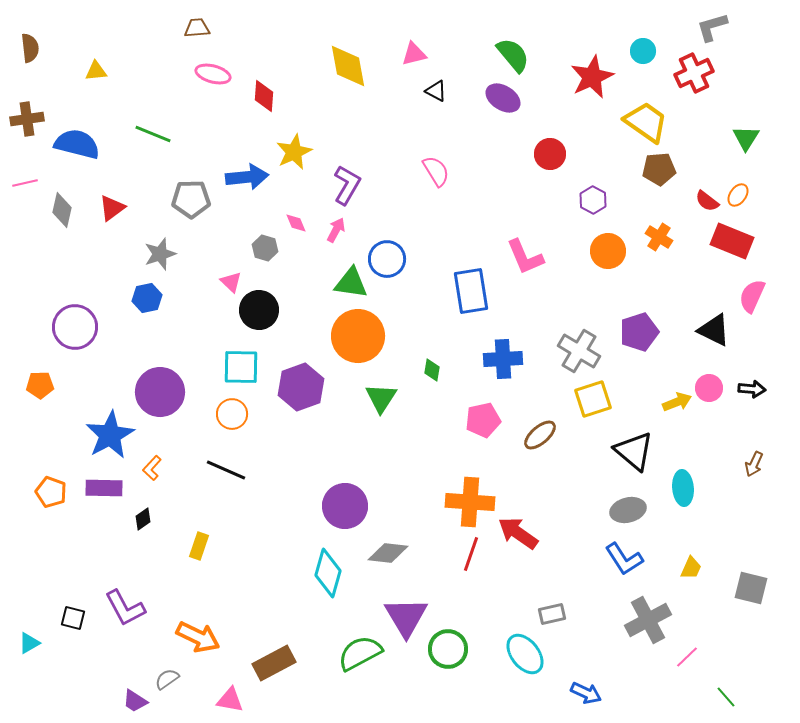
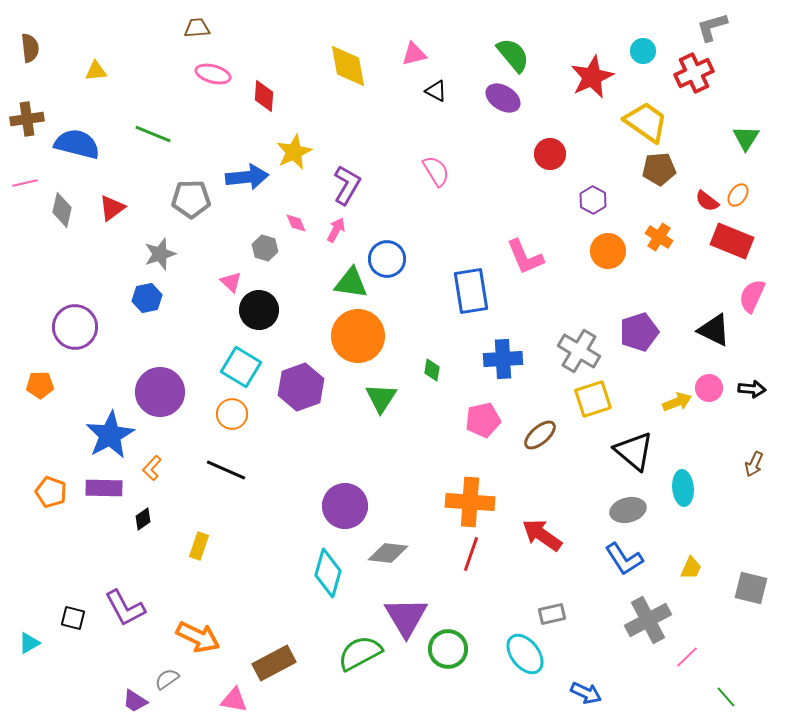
cyan square at (241, 367): rotated 30 degrees clockwise
red arrow at (518, 533): moved 24 px right, 2 px down
pink triangle at (230, 700): moved 4 px right
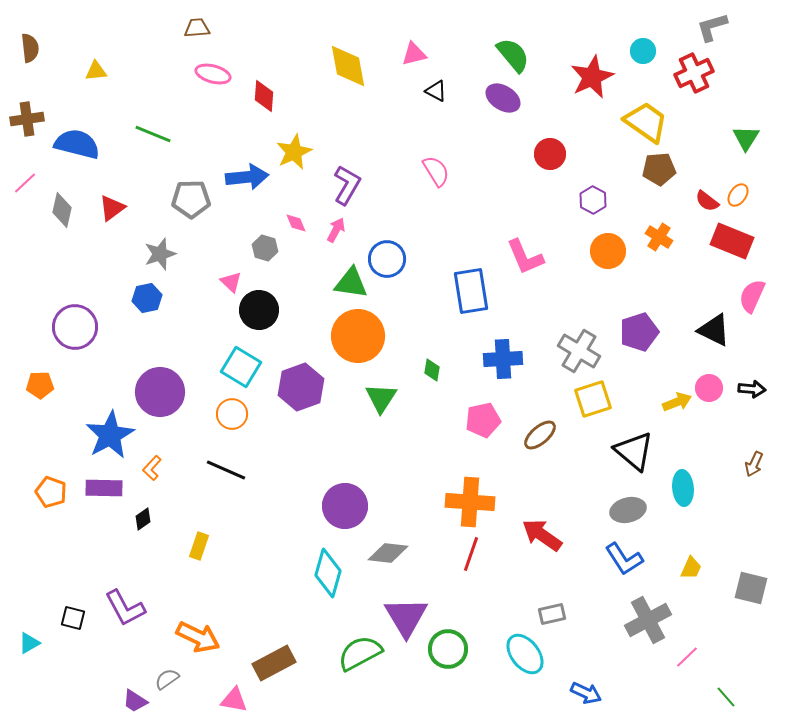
pink line at (25, 183): rotated 30 degrees counterclockwise
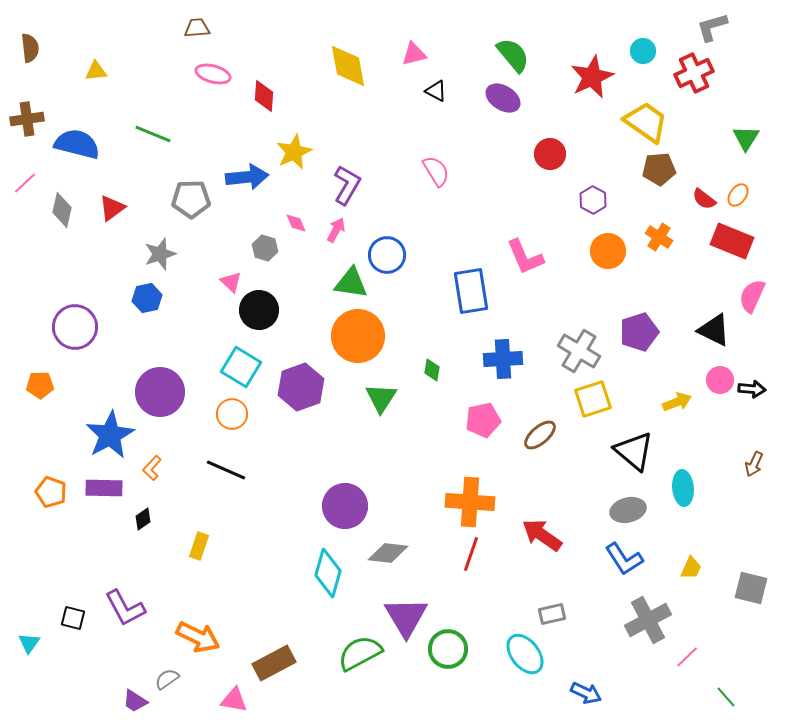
red semicircle at (707, 201): moved 3 px left, 2 px up
blue circle at (387, 259): moved 4 px up
pink circle at (709, 388): moved 11 px right, 8 px up
cyan triangle at (29, 643): rotated 25 degrees counterclockwise
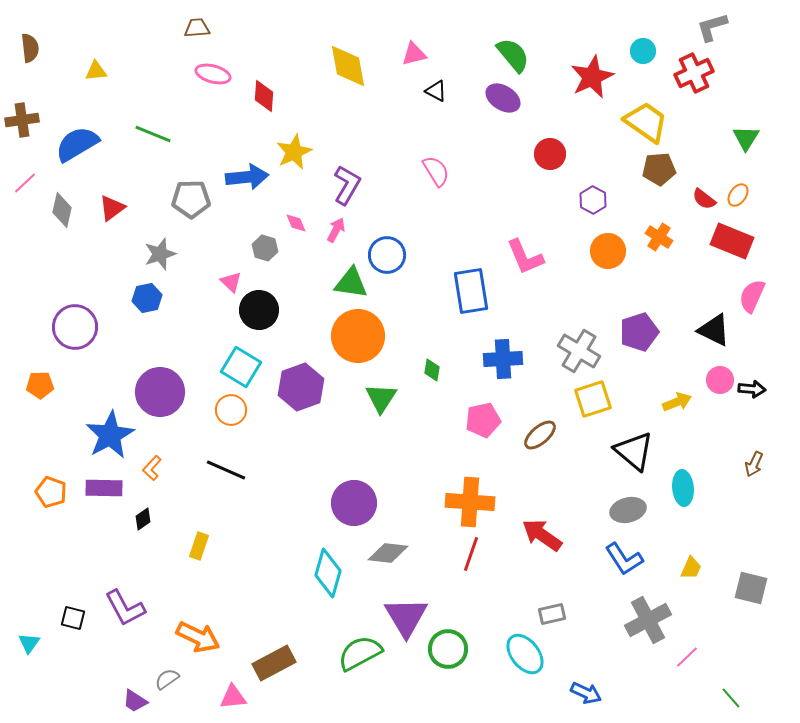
brown cross at (27, 119): moved 5 px left, 1 px down
blue semicircle at (77, 144): rotated 45 degrees counterclockwise
orange circle at (232, 414): moved 1 px left, 4 px up
purple circle at (345, 506): moved 9 px right, 3 px up
green line at (726, 697): moved 5 px right, 1 px down
pink triangle at (234, 700): moved 1 px left, 3 px up; rotated 16 degrees counterclockwise
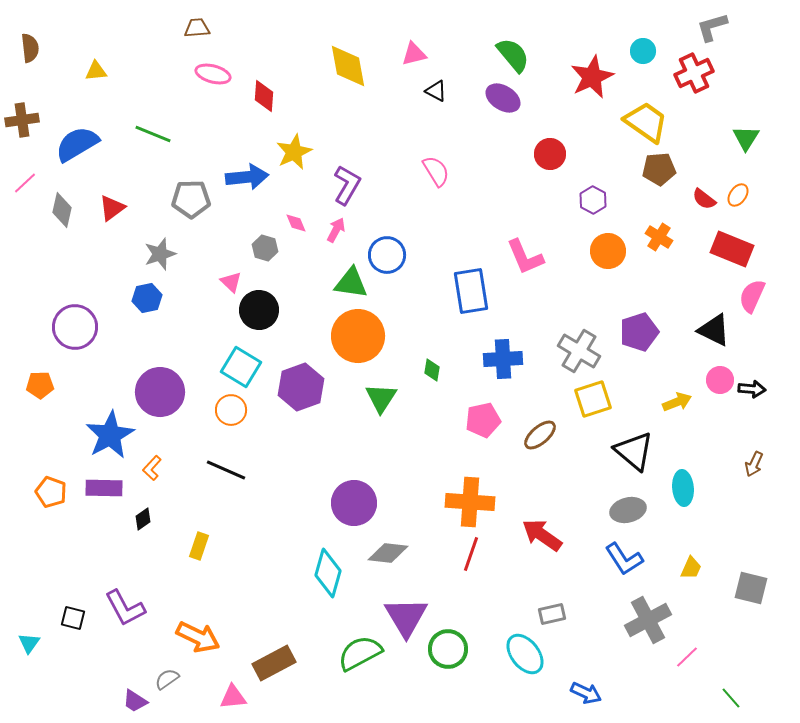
red rectangle at (732, 241): moved 8 px down
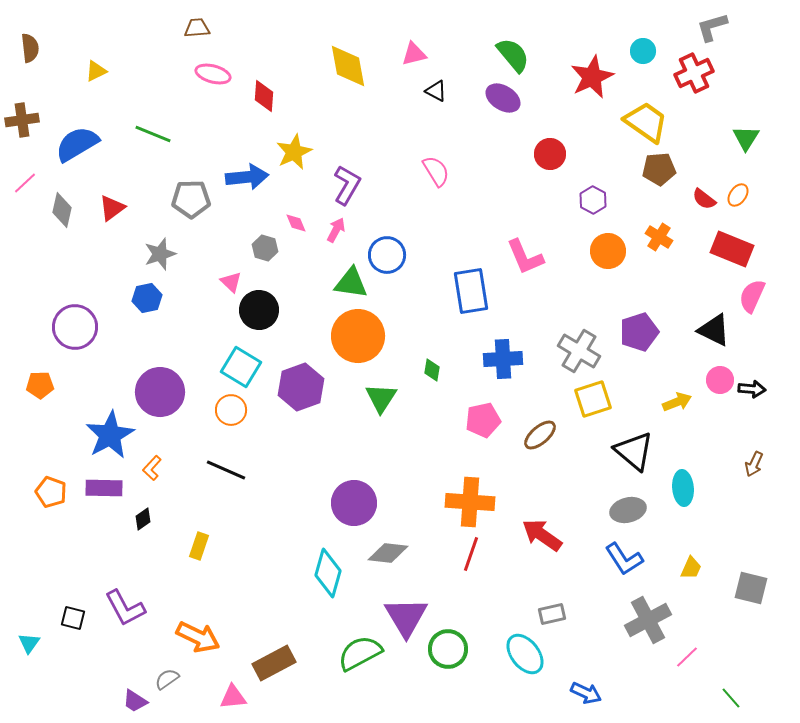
yellow triangle at (96, 71): rotated 20 degrees counterclockwise
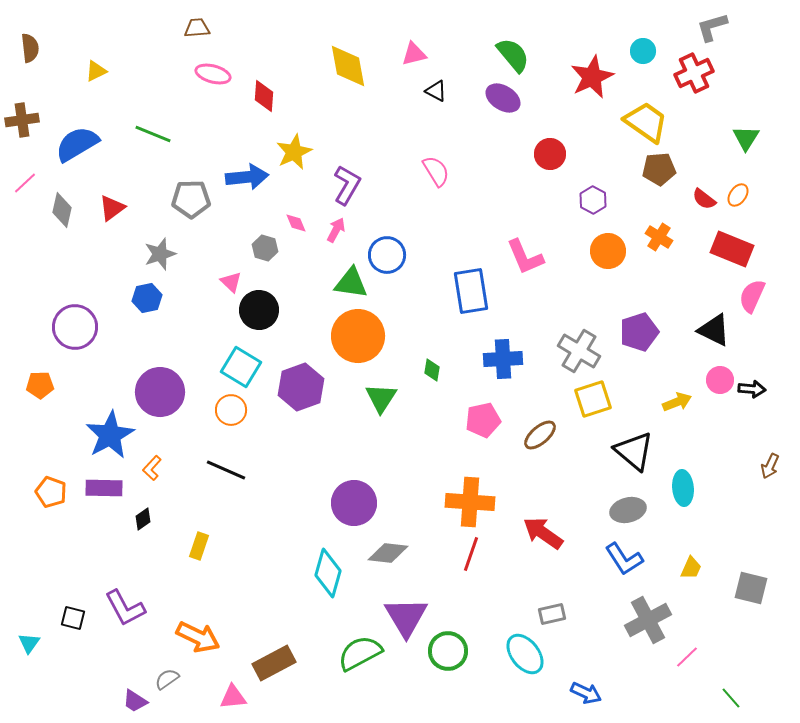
brown arrow at (754, 464): moved 16 px right, 2 px down
red arrow at (542, 535): moved 1 px right, 2 px up
green circle at (448, 649): moved 2 px down
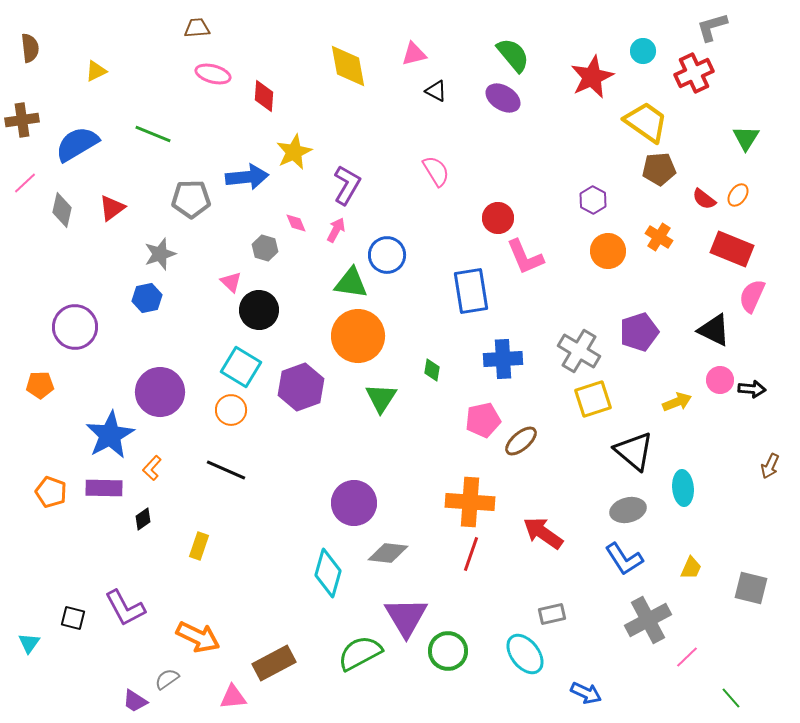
red circle at (550, 154): moved 52 px left, 64 px down
brown ellipse at (540, 435): moved 19 px left, 6 px down
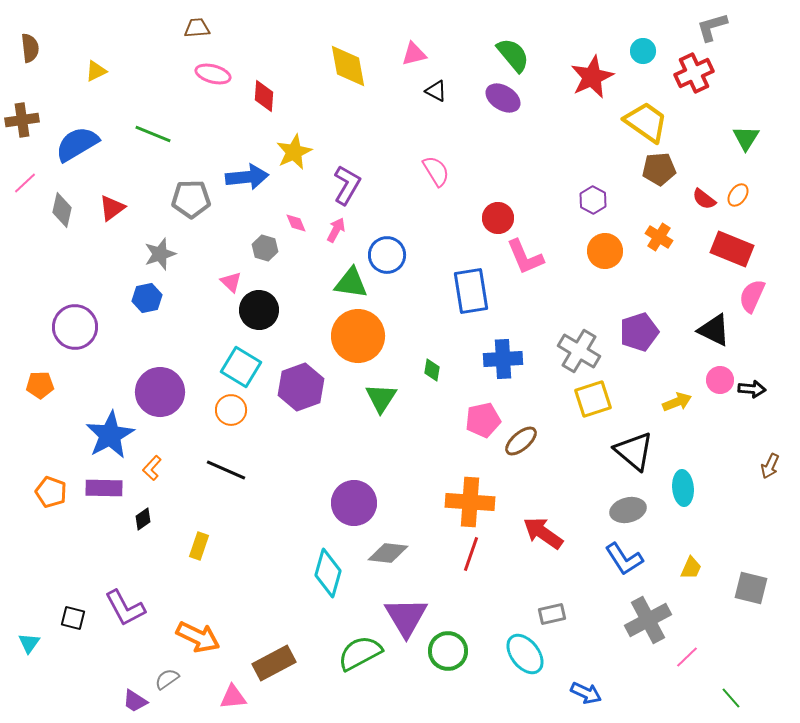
orange circle at (608, 251): moved 3 px left
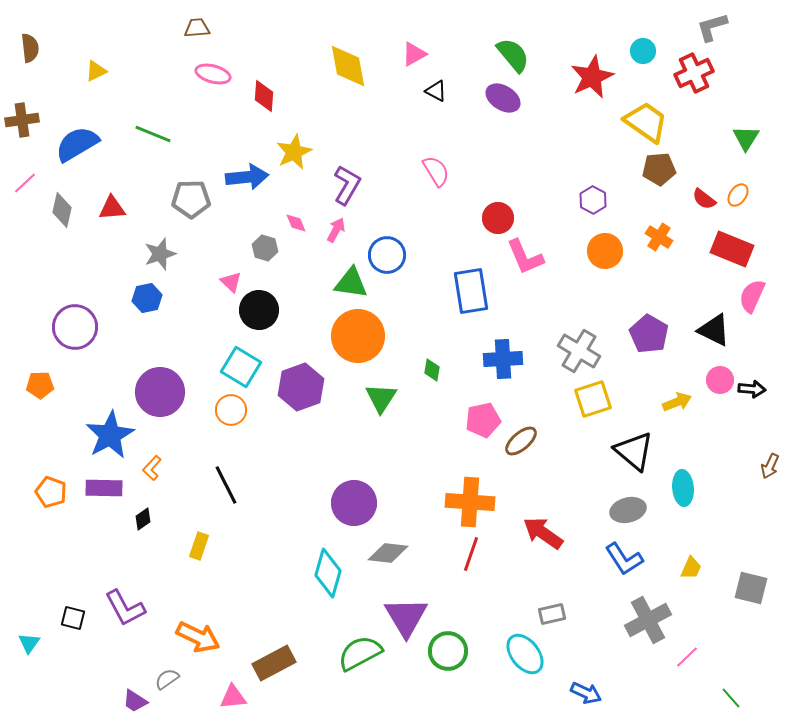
pink triangle at (414, 54): rotated 16 degrees counterclockwise
red triangle at (112, 208): rotated 32 degrees clockwise
purple pentagon at (639, 332): moved 10 px right, 2 px down; rotated 24 degrees counterclockwise
black line at (226, 470): moved 15 px down; rotated 39 degrees clockwise
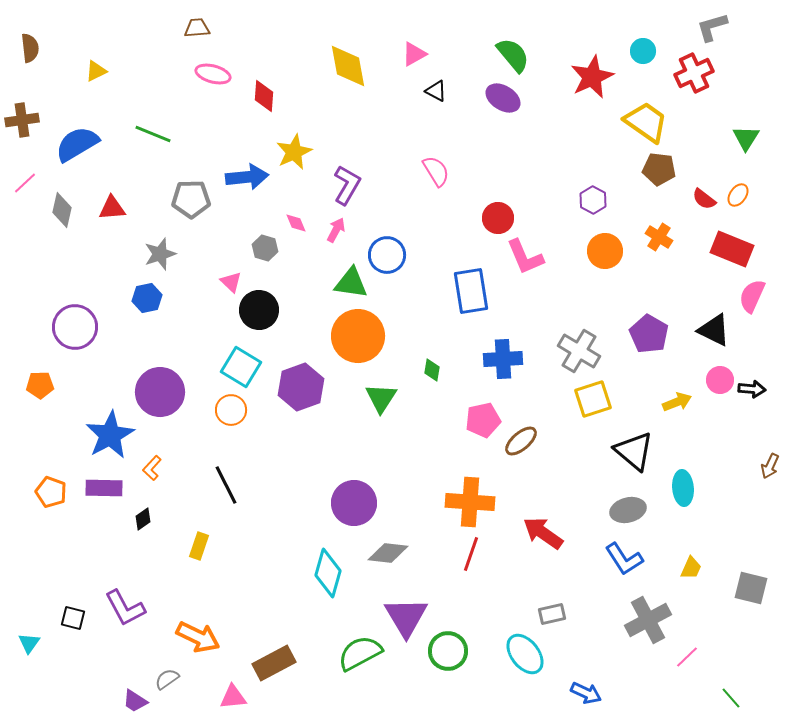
brown pentagon at (659, 169): rotated 12 degrees clockwise
